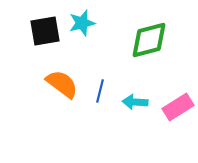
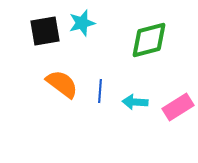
blue line: rotated 10 degrees counterclockwise
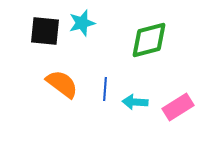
black square: rotated 16 degrees clockwise
blue line: moved 5 px right, 2 px up
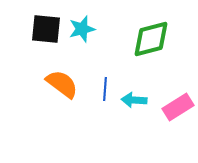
cyan star: moved 6 px down
black square: moved 1 px right, 2 px up
green diamond: moved 2 px right, 1 px up
cyan arrow: moved 1 px left, 2 px up
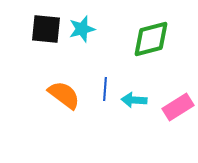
orange semicircle: moved 2 px right, 11 px down
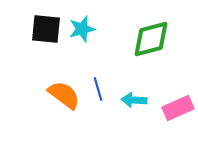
blue line: moved 7 px left; rotated 20 degrees counterclockwise
pink rectangle: moved 1 px down; rotated 8 degrees clockwise
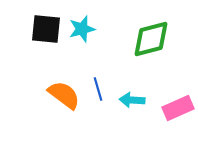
cyan arrow: moved 2 px left
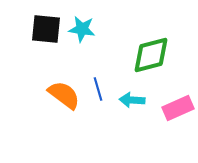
cyan star: rotated 24 degrees clockwise
green diamond: moved 16 px down
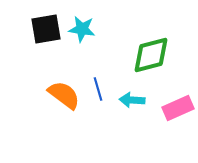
black square: rotated 16 degrees counterclockwise
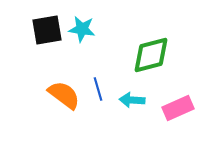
black square: moved 1 px right, 1 px down
